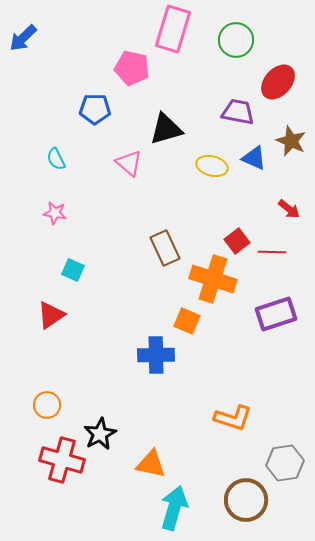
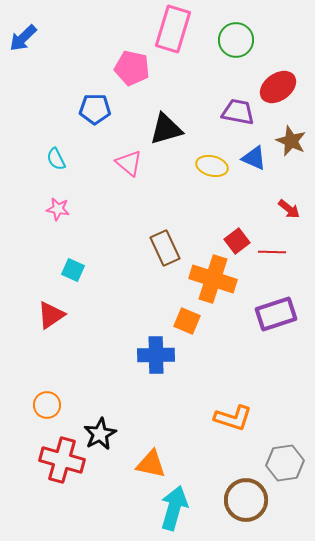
red ellipse: moved 5 px down; rotated 12 degrees clockwise
pink star: moved 3 px right, 4 px up
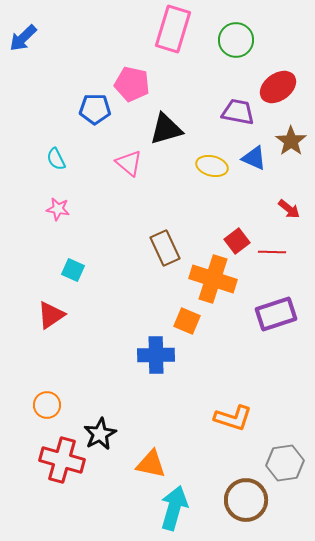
pink pentagon: moved 16 px down
brown star: rotated 12 degrees clockwise
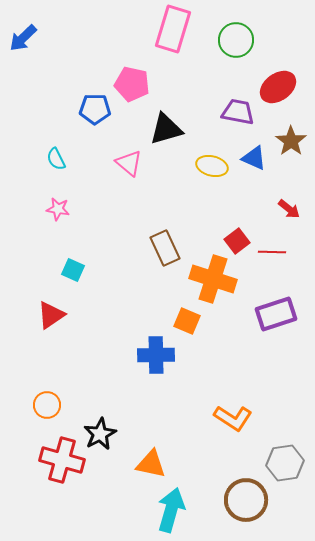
orange L-shape: rotated 15 degrees clockwise
cyan arrow: moved 3 px left, 2 px down
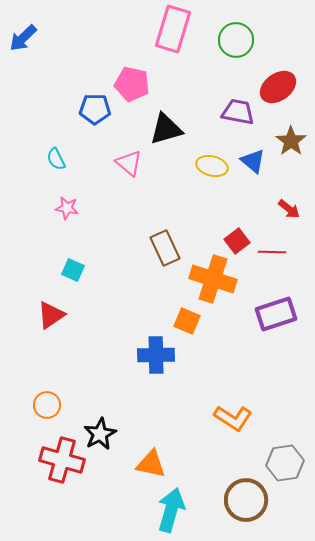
blue triangle: moved 1 px left, 3 px down; rotated 16 degrees clockwise
pink star: moved 9 px right, 1 px up
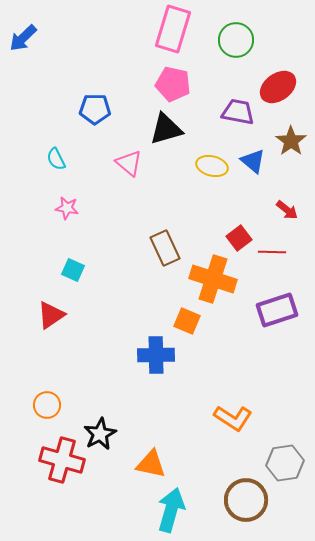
pink pentagon: moved 41 px right
red arrow: moved 2 px left, 1 px down
red square: moved 2 px right, 3 px up
purple rectangle: moved 1 px right, 4 px up
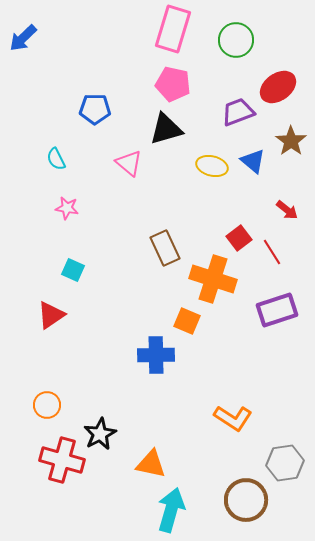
purple trapezoid: rotated 32 degrees counterclockwise
red line: rotated 56 degrees clockwise
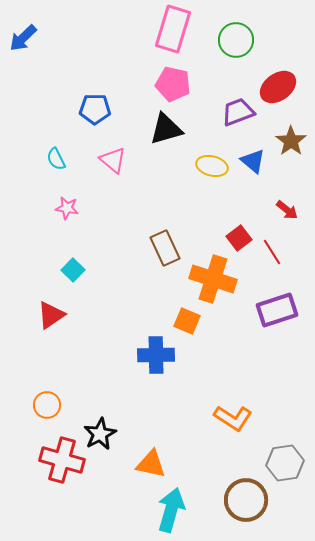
pink triangle: moved 16 px left, 3 px up
cyan square: rotated 20 degrees clockwise
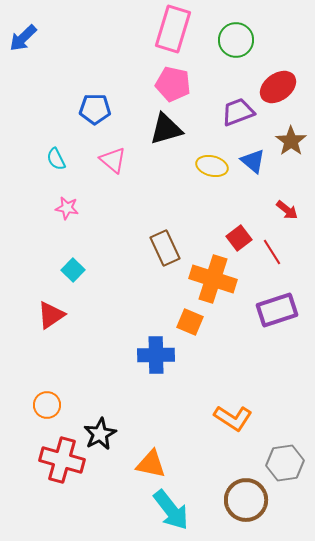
orange square: moved 3 px right, 1 px down
cyan arrow: rotated 126 degrees clockwise
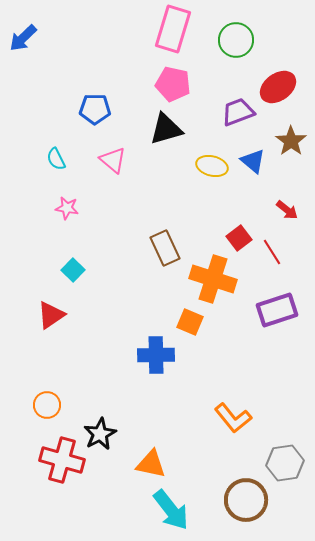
orange L-shape: rotated 18 degrees clockwise
